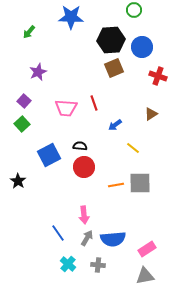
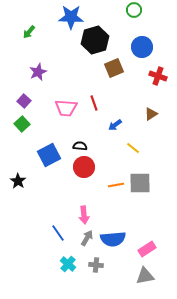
black hexagon: moved 16 px left; rotated 12 degrees counterclockwise
gray cross: moved 2 px left
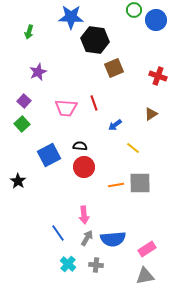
green arrow: rotated 24 degrees counterclockwise
black hexagon: rotated 24 degrees clockwise
blue circle: moved 14 px right, 27 px up
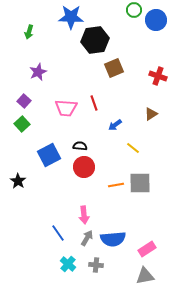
black hexagon: rotated 16 degrees counterclockwise
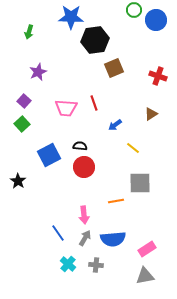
orange line: moved 16 px down
gray arrow: moved 2 px left
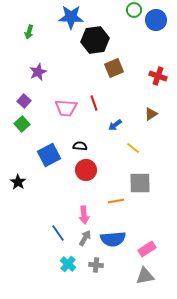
red circle: moved 2 px right, 3 px down
black star: moved 1 px down
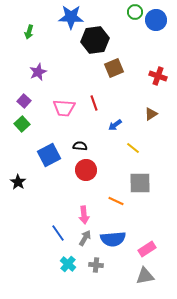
green circle: moved 1 px right, 2 px down
pink trapezoid: moved 2 px left
orange line: rotated 35 degrees clockwise
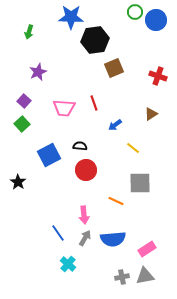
gray cross: moved 26 px right, 12 px down; rotated 16 degrees counterclockwise
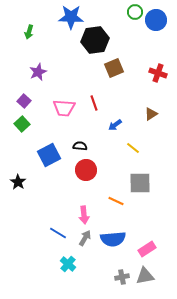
red cross: moved 3 px up
blue line: rotated 24 degrees counterclockwise
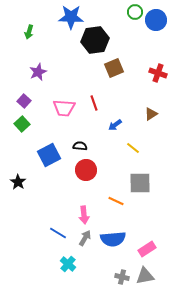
gray cross: rotated 24 degrees clockwise
